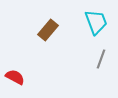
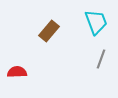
brown rectangle: moved 1 px right, 1 px down
red semicircle: moved 2 px right, 5 px up; rotated 30 degrees counterclockwise
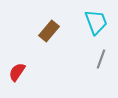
red semicircle: rotated 54 degrees counterclockwise
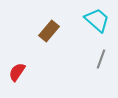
cyan trapezoid: moved 1 px right, 2 px up; rotated 28 degrees counterclockwise
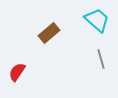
brown rectangle: moved 2 px down; rotated 10 degrees clockwise
gray line: rotated 36 degrees counterclockwise
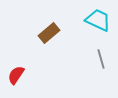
cyan trapezoid: moved 1 px right; rotated 16 degrees counterclockwise
red semicircle: moved 1 px left, 3 px down
